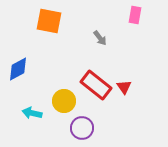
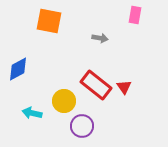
gray arrow: rotated 42 degrees counterclockwise
purple circle: moved 2 px up
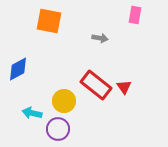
purple circle: moved 24 px left, 3 px down
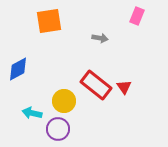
pink rectangle: moved 2 px right, 1 px down; rotated 12 degrees clockwise
orange square: rotated 20 degrees counterclockwise
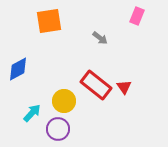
gray arrow: rotated 28 degrees clockwise
cyan arrow: rotated 120 degrees clockwise
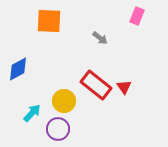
orange square: rotated 12 degrees clockwise
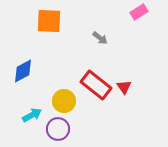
pink rectangle: moved 2 px right, 4 px up; rotated 36 degrees clockwise
blue diamond: moved 5 px right, 2 px down
cyan arrow: moved 2 px down; rotated 18 degrees clockwise
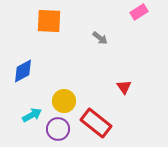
red rectangle: moved 38 px down
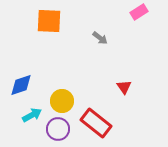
blue diamond: moved 2 px left, 14 px down; rotated 10 degrees clockwise
yellow circle: moved 2 px left
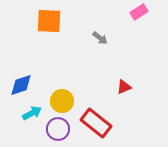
red triangle: rotated 42 degrees clockwise
cyan arrow: moved 2 px up
